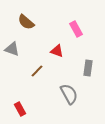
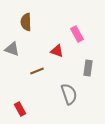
brown semicircle: rotated 48 degrees clockwise
pink rectangle: moved 1 px right, 5 px down
brown line: rotated 24 degrees clockwise
gray semicircle: rotated 10 degrees clockwise
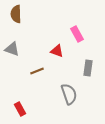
brown semicircle: moved 10 px left, 8 px up
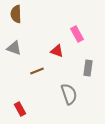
gray triangle: moved 2 px right, 1 px up
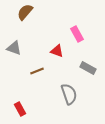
brown semicircle: moved 9 px right, 2 px up; rotated 42 degrees clockwise
gray rectangle: rotated 70 degrees counterclockwise
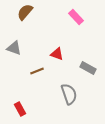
pink rectangle: moved 1 px left, 17 px up; rotated 14 degrees counterclockwise
red triangle: moved 3 px down
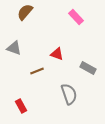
red rectangle: moved 1 px right, 3 px up
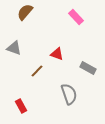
brown line: rotated 24 degrees counterclockwise
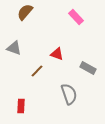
red rectangle: rotated 32 degrees clockwise
